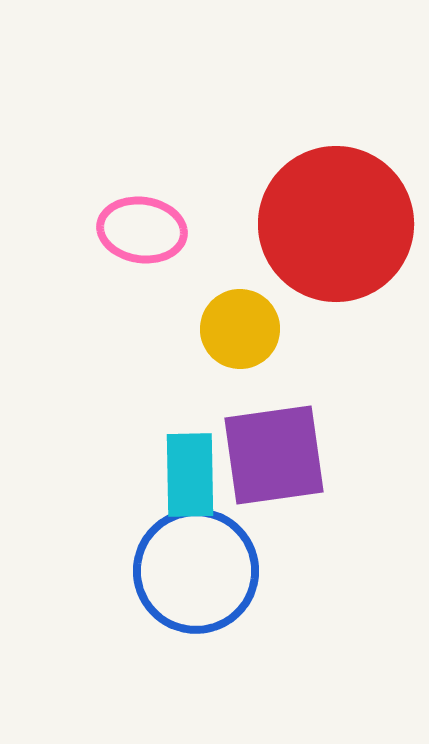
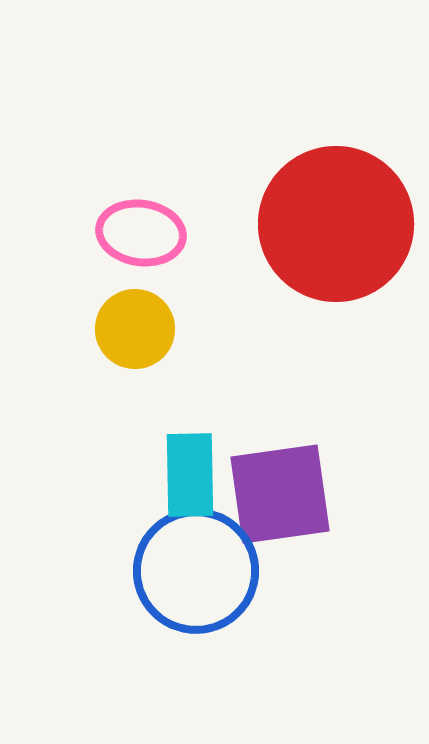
pink ellipse: moved 1 px left, 3 px down
yellow circle: moved 105 px left
purple square: moved 6 px right, 39 px down
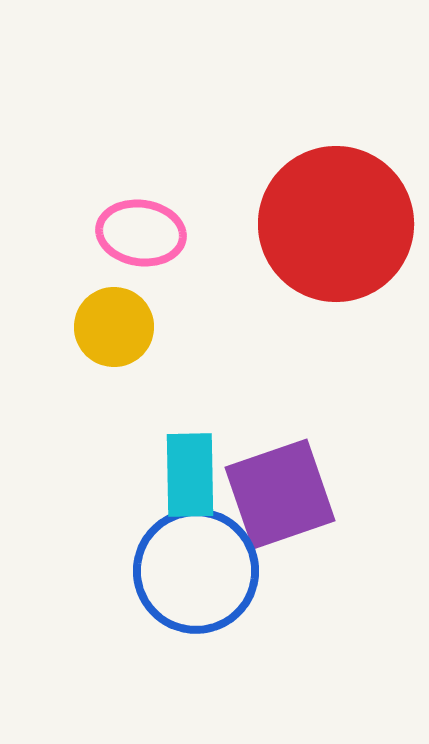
yellow circle: moved 21 px left, 2 px up
purple square: rotated 11 degrees counterclockwise
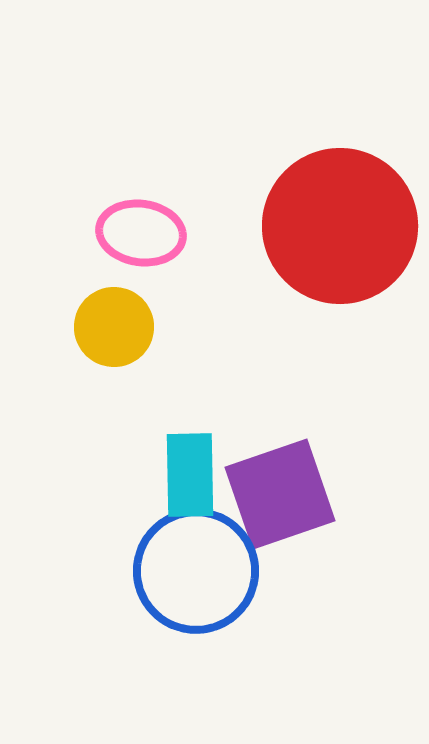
red circle: moved 4 px right, 2 px down
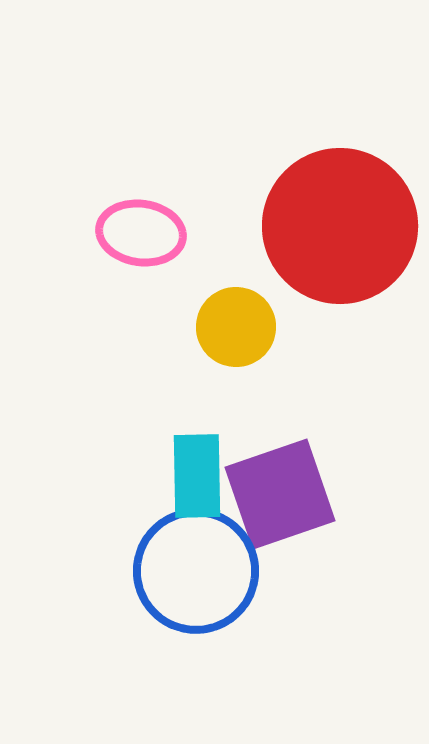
yellow circle: moved 122 px right
cyan rectangle: moved 7 px right, 1 px down
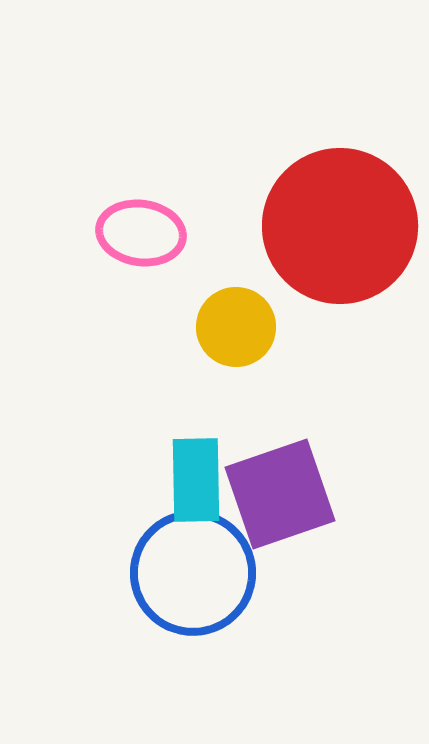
cyan rectangle: moved 1 px left, 4 px down
blue circle: moved 3 px left, 2 px down
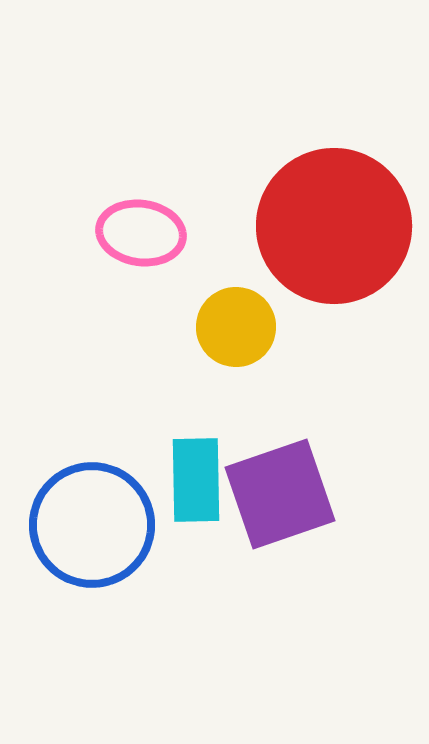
red circle: moved 6 px left
blue circle: moved 101 px left, 48 px up
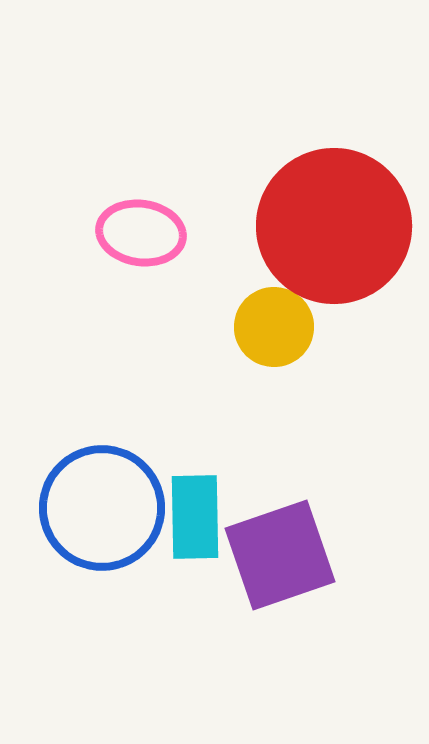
yellow circle: moved 38 px right
cyan rectangle: moved 1 px left, 37 px down
purple square: moved 61 px down
blue circle: moved 10 px right, 17 px up
